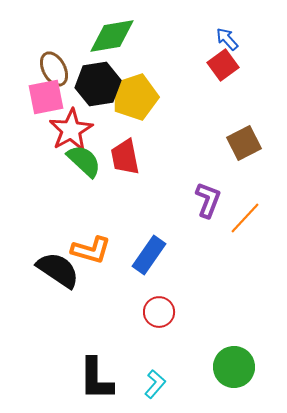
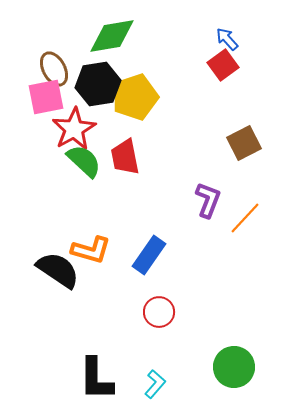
red star: moved 3 px right, 1 px up
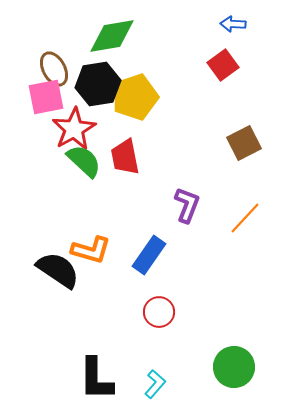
blue arrow: moved 6 px right, 15 px up; rotated 45 degrees counterclockwise
purple L-shape: moved 21 px left, 5 px down
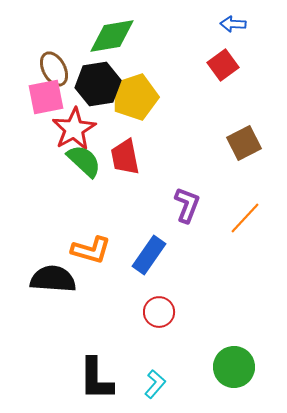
black semicircle: moved 5 px left, 9 px down; rotated 30 degrees counterclockwise
